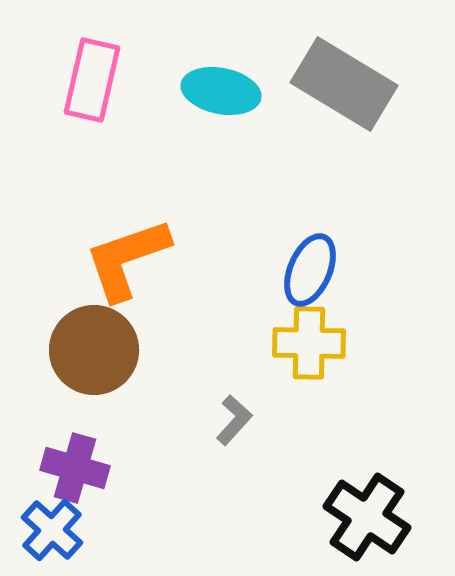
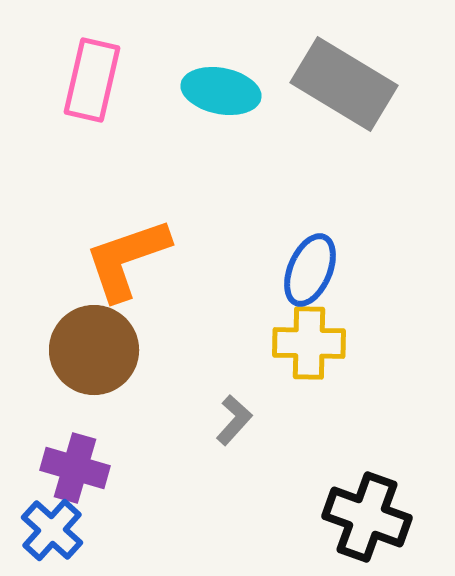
black cross: rotated 14 degrees counterclockwise
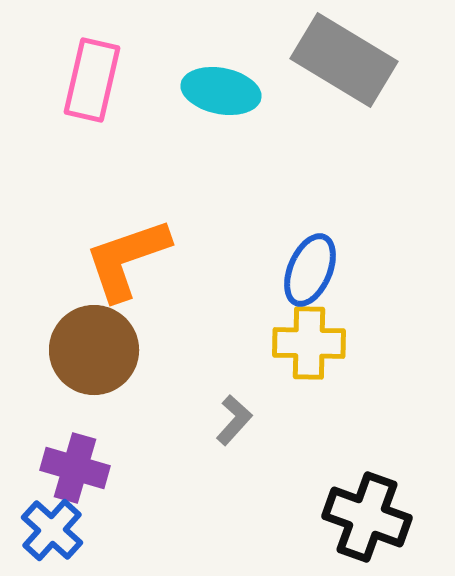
gray rectangle: moved 24 px up
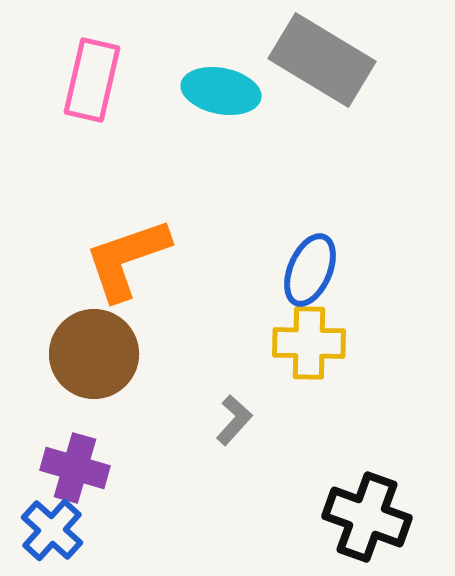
gray rectangle: moved 22 px left
brown circle: moved 4 px down
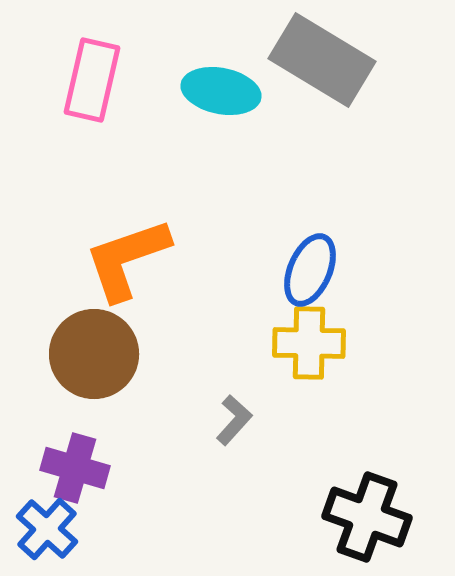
blue cross: moved 5 px left, 1 px up
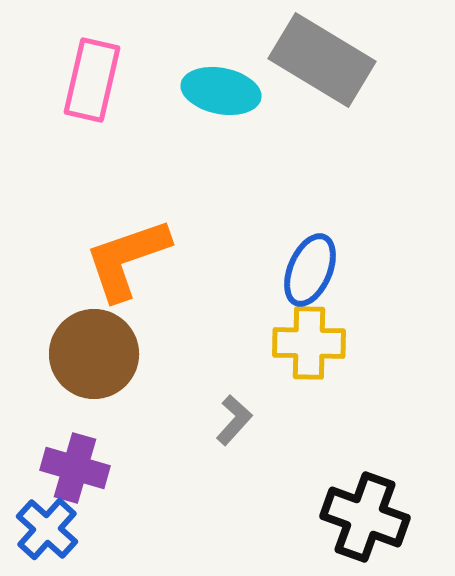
black cross: moved 2 px left
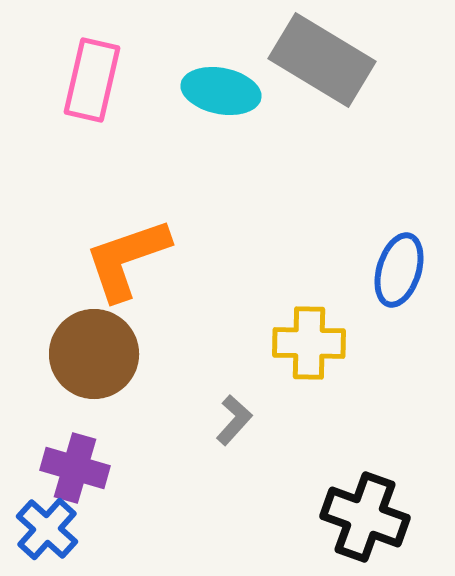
blue ellipse: moved 89 px right; rotated 6 degrees counterclockwise
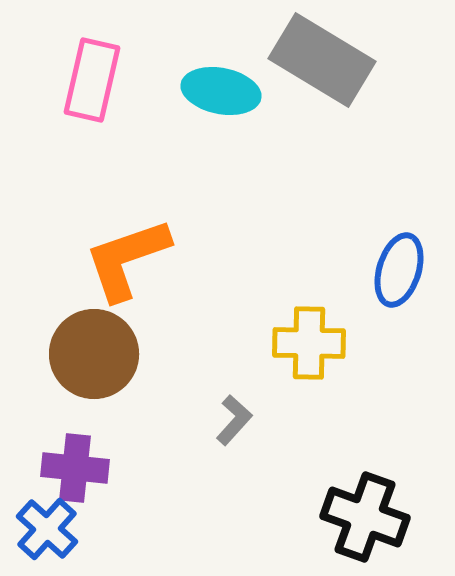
purple cross: rotated 10 degrees counterclockwise
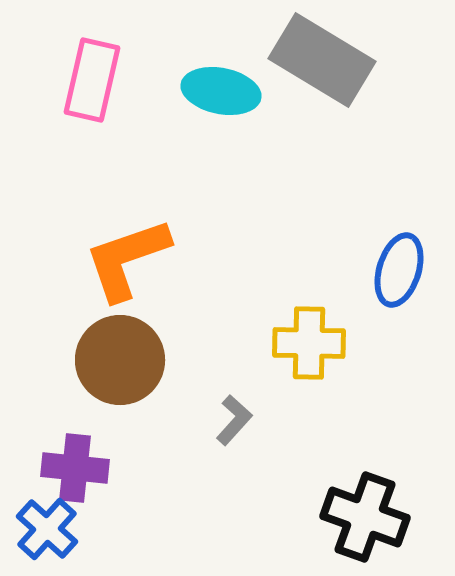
brown circle: moved 26 px right, 6 px down
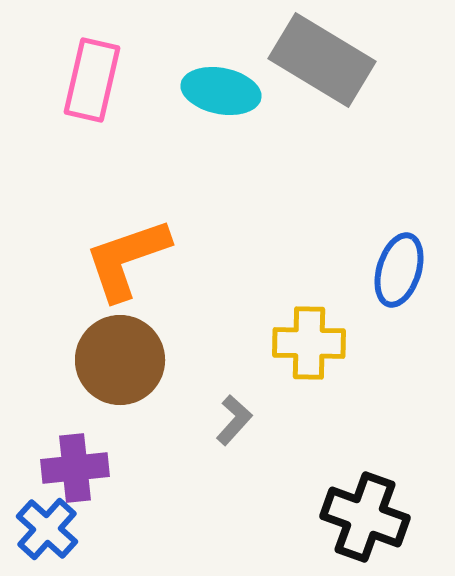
purple cross: rotated 12 degrees counterclockwise
